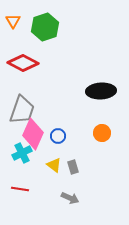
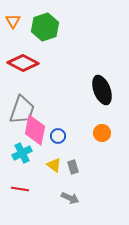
black ellipse: moved 1 px right, 1 px up; rotated 72 degrees clockwise
pink diamond: moved 2 px right, 4 px up; rotated 12 degrees counterclockwise
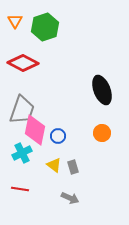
orange triangle: moved 2 px right
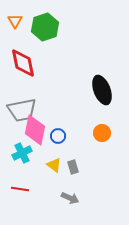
red diamond: rotated 52 degrees clockwise
gray trapezoid: rotated 60 degrees clockwise
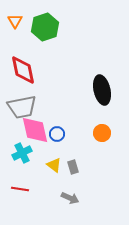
red diamond: moved 7 px down
black ellipse: rotated 8 degrees clockwise
gray trapezoid: moved 3 px up
pink diamond: rotated 24 degrees counterclockwise
blue circle: moved 1 px left, 2 px up
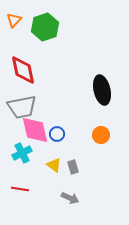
orange triangle: moved 1 px left, 1 px up; rotated 14 degrees clockwise
orange circle: moved 1 px left, 2 px down
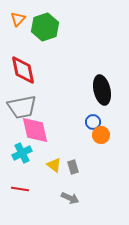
orange triangle: moved 4 px right, 1 px up
blue circle: moved 36 px right, 12 px up
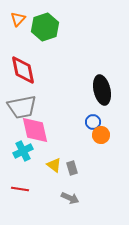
cyan cross: moved 1 px right, 2 px up
gray rectangle: moved 1 px left, 1 px down
